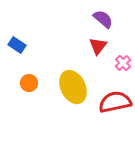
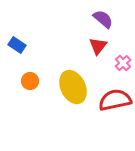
orange circle: moved 1 px right, 2 px up
red semicircle: moved 2 px up
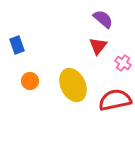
blue rectangle: rotated 36 degrees clockwise
pink cross: rotated 14 degrees counterclockwise
yellow ellipse: moved 2 px up
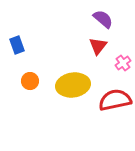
pink cross: rotated 21 degrees clockwise
yellow ellipse: rotated 72 degrees counterclockwise
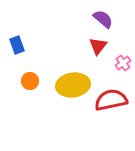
red semicircle: moved 4 px left
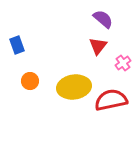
yellow ellipse: moved 1 px right, 2 px down
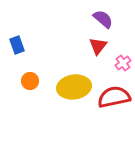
red semicircle: moved 3 px right, 3 px up
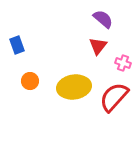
pink cross: rotated 35 degrees counterclockwise
red semicircle: rotated 36 degrees counterclockwise
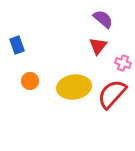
red semicircle: moved 2 px left, 3 px up
